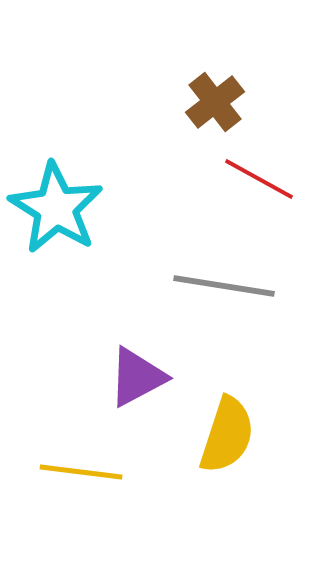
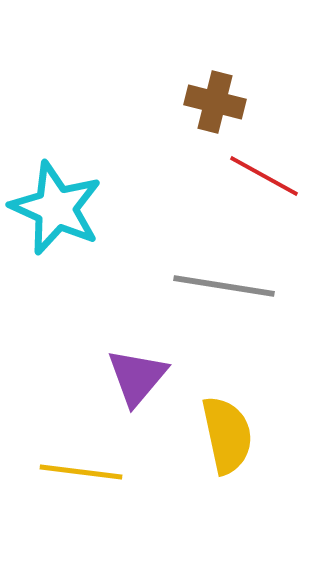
brown cross: rotated 38 degrees counterclockwise
red line: moved 5 px right, 3 px up
cyan star: rotated 8 degrees counterclockwise
purple triangle: rotated 22 degrees counterclockwise
yellow semicircle: rotated 30 degrees counterclockwise
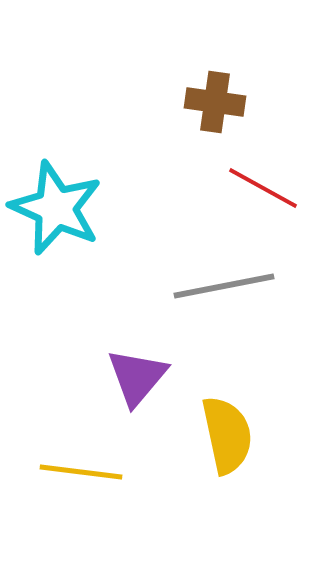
brown cross: rotated 6 degrees counterclockwise
red line: moved 1 px left, 12 px down
gray line: rotated 20 degrees counterclockwise
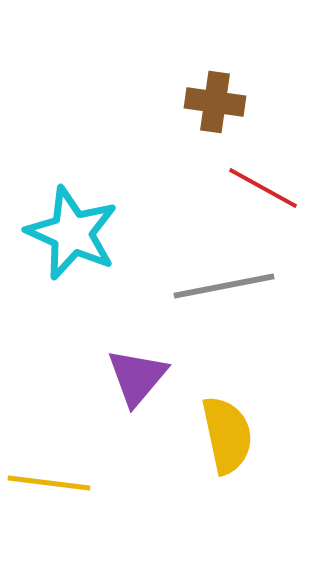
cyan star: moved 16 px right, 25 px down
yellow line: moved 32 px left, 11 px down
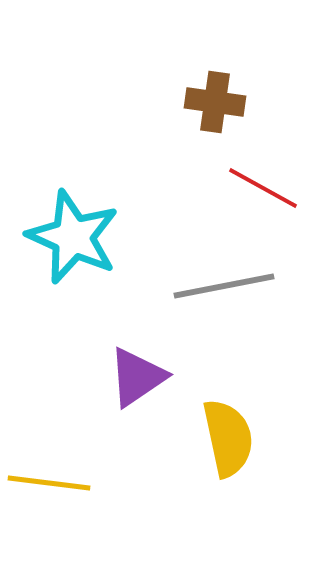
cyan star: moved 1 px right, 4 px down
purple triangle: rotated 16 degrees clockwise
yellow semicircle: moved 1 px right, 3 px down
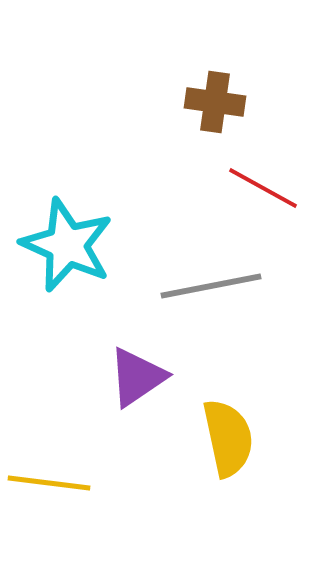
cyan star: moved 6 px left, 8 px down
gray line: moved 13 px left
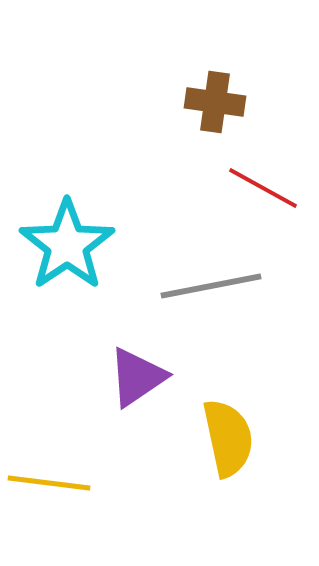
cyan star: rotated 14 degrees clockwise
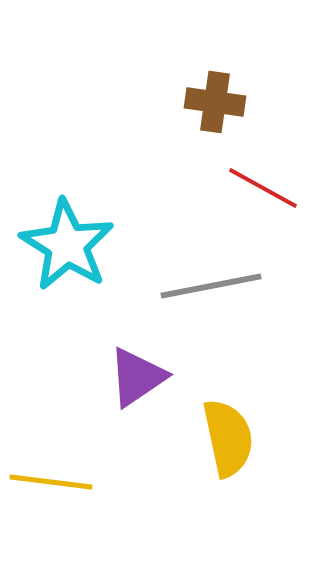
cyan star: rotated 6 degrees counterclockwise
yellow line: moved 2 px right, 1 px up
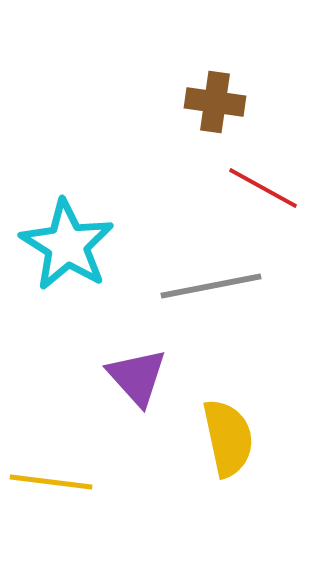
purple triangle: rotated 38 degrees counterclockwise
